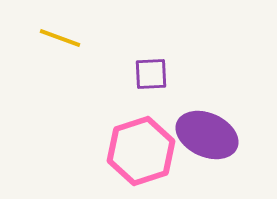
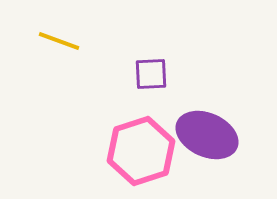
yellow line: moved 1 px left, 3 px down
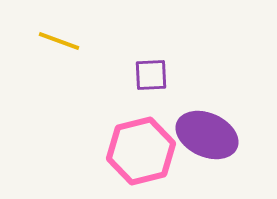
purple square: moved 1 px down
pink hexagon: rotated 4 degrees clockwise
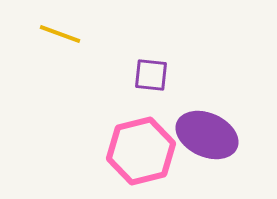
yellow line: moved 1 px right, 7 px up
purple square: rotated 9 degrees clockwise
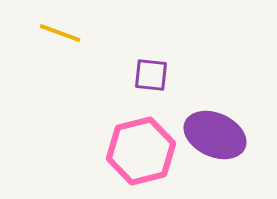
yellow line: moved 1 px up
purple ellipse: moved 8 px right
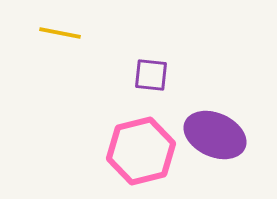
yellow line: rotated 9 degrees counterclockwise
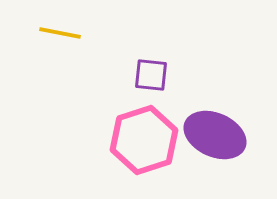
pink hexagon: moved 3 px right, 11 px up; rotated 4 degrees counterclockwise
